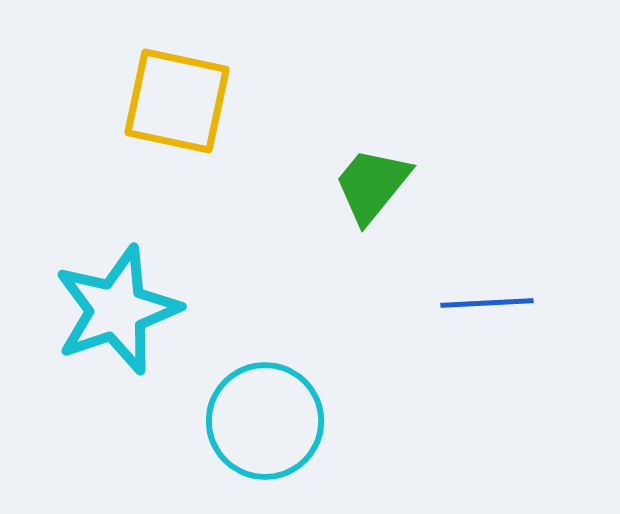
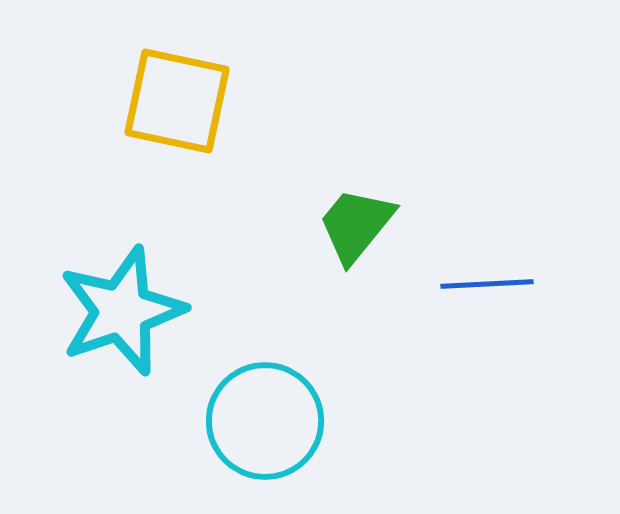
green trapezoid: moved 16 px left, 40 px down
blue line: moved 19 px up
cyan star: moved 5 px right, 1 px down
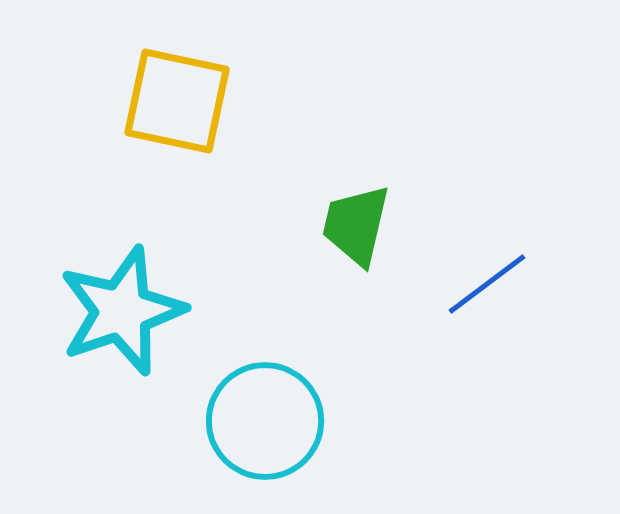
green trapezoid: rotated 26 degrees counterclockwise
blue line: rotated 34 degrees counterclockwise
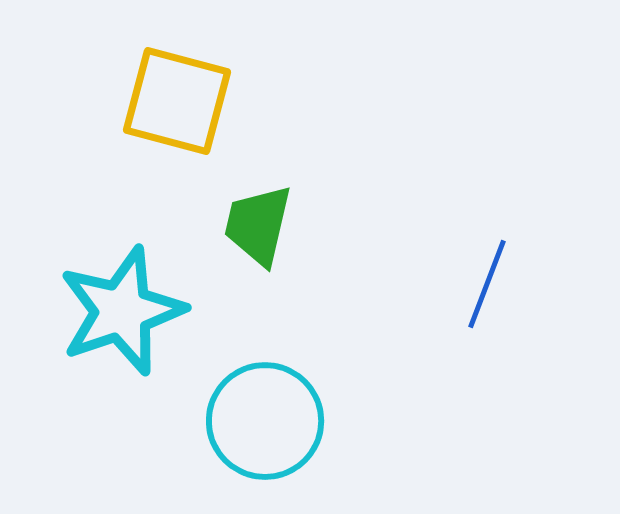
yellow square: rotated 3 degrees clockwise
green trapezoid: moved 98 px left
blue line: rotated 32 degrees counterclockwise
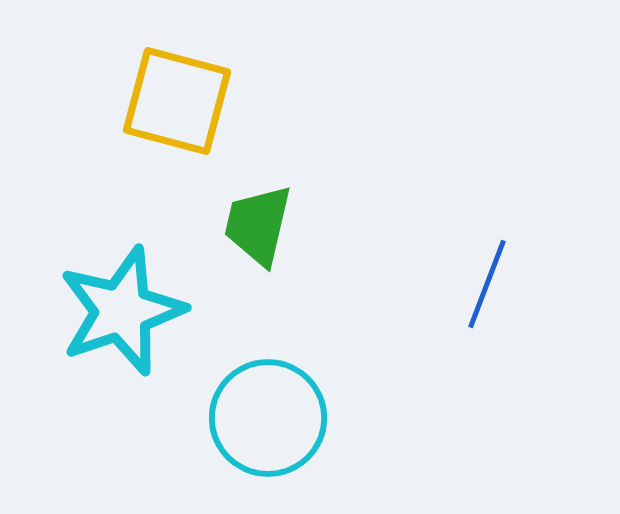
cyan circle: moved 3 px right, 3 px up
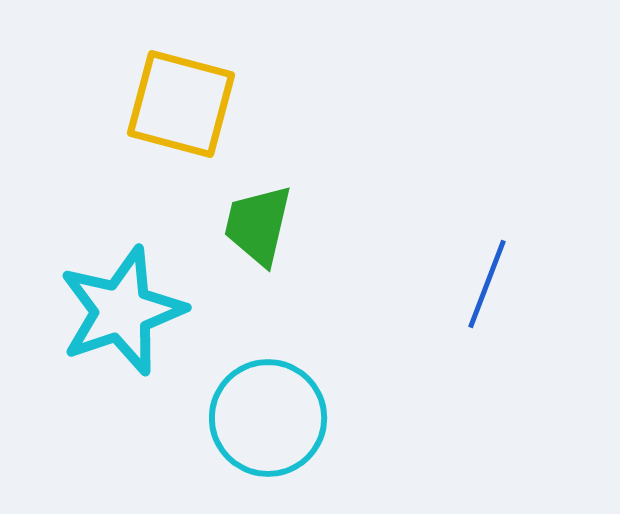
yellow square: moved 4 px right, 3 px down
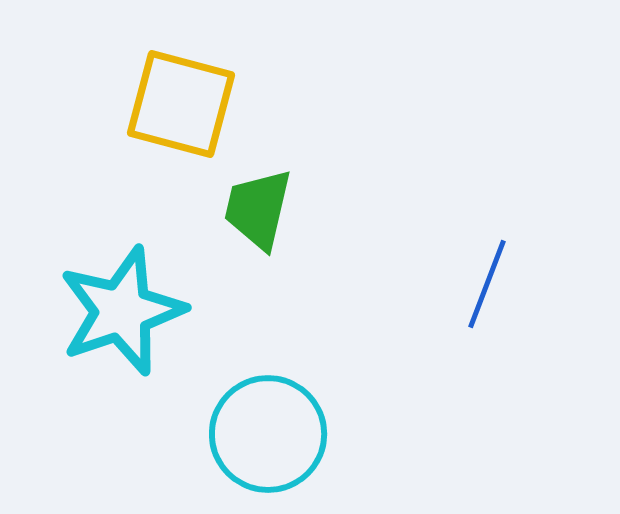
green trapezoid: moved 16 px up
cyan circle: moved 16 px down
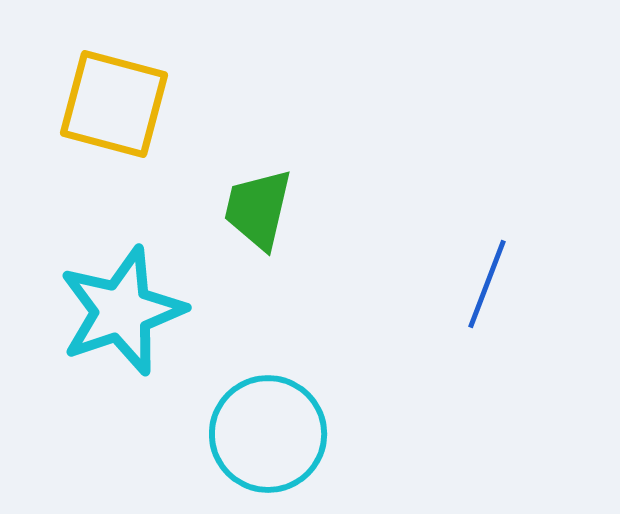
yellow square: moved 67 px left
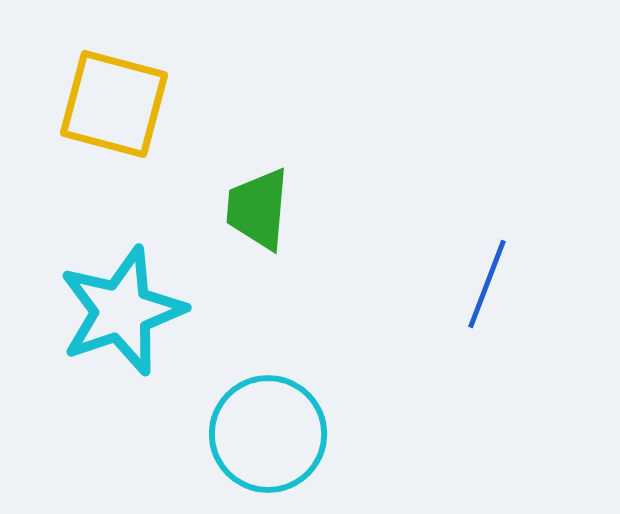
green trapezoid: rotated 8 degrees counterclockwise
